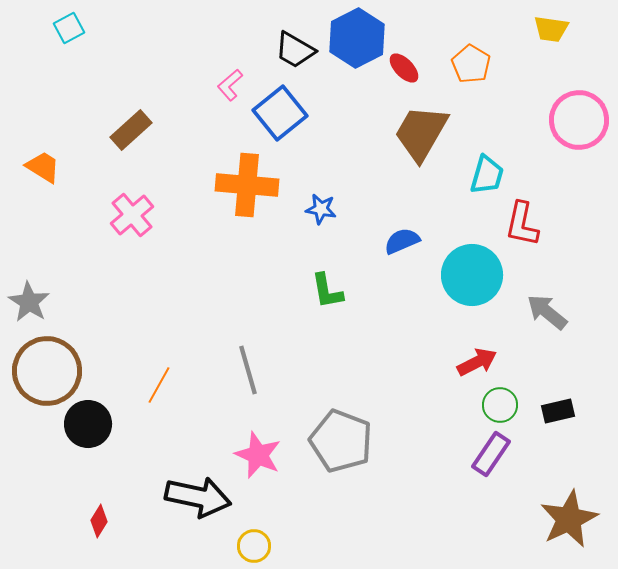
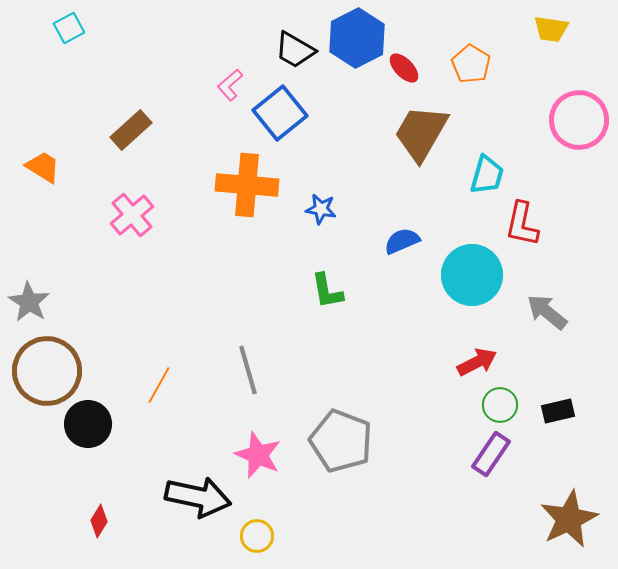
yellow circle: moved 3 px right, 10 px up
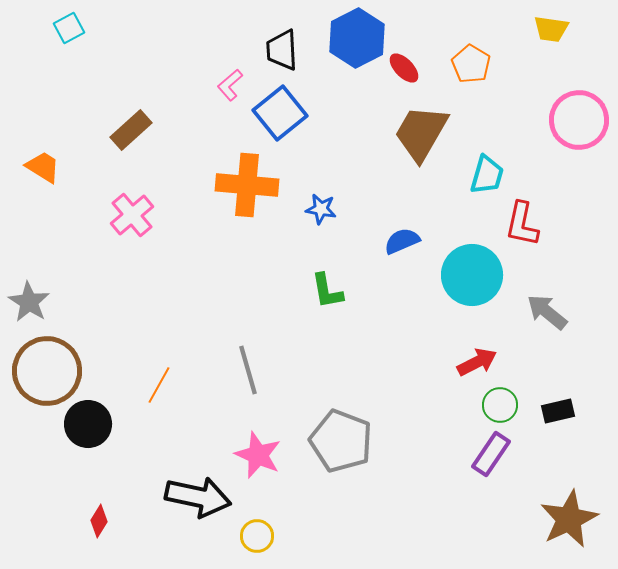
black trapezoid: moved 13 px left; rotated 57 degrees clockwise
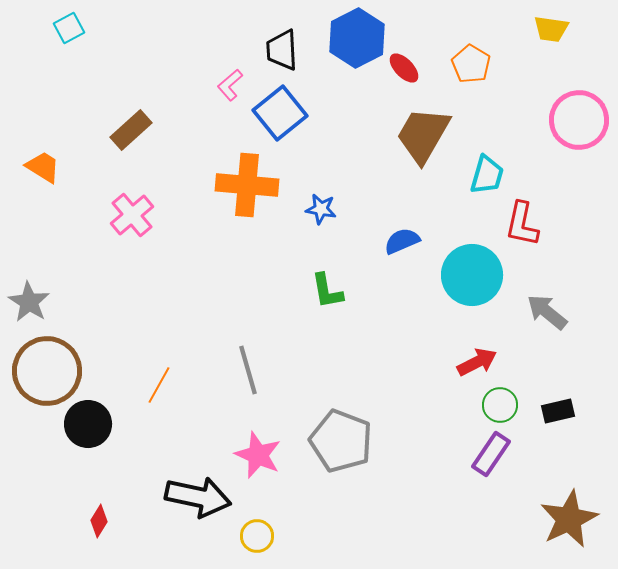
brown trapezoid: moved 2 px right, 2 px down
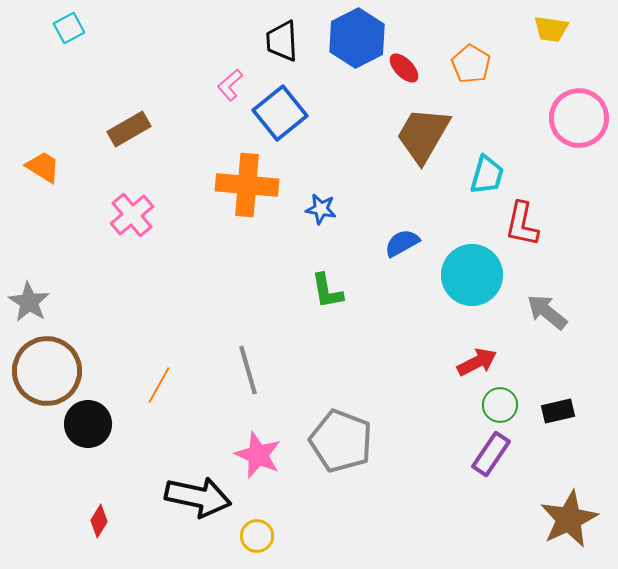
black trapezoid: moved 9 px up
pink circle: moved 2 px up
brown rectangle: moved 2 px left, 1 px up; rotated 12 degrees clockwise
blue semicircle: moved 2 px down; rotated 6 degrees counterclockwise
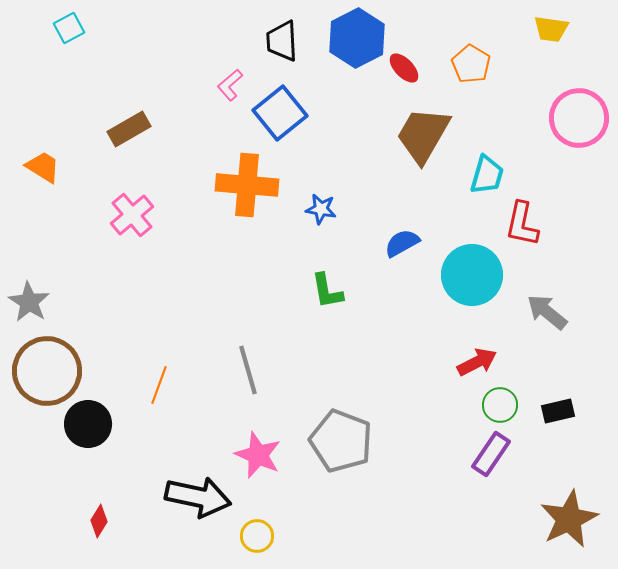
orange line: rotated 9 degrees counterclockwise
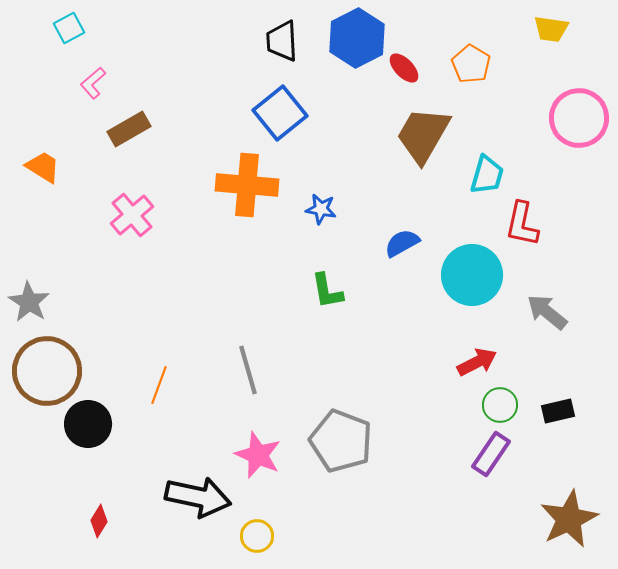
pink L-shape: moved 137 px left, 2 px up
